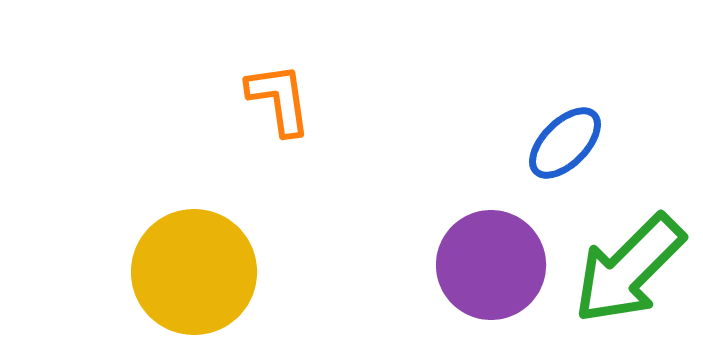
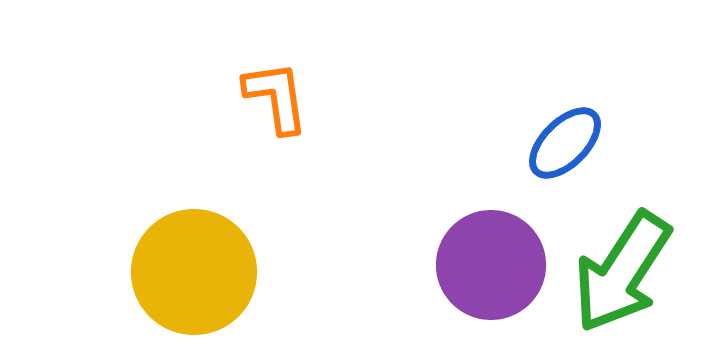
orange L-shape: moved 3 px left, 2 px up
green arrow: moved 7 px left, 3 px down; rotated 12 degrees counterclockwise
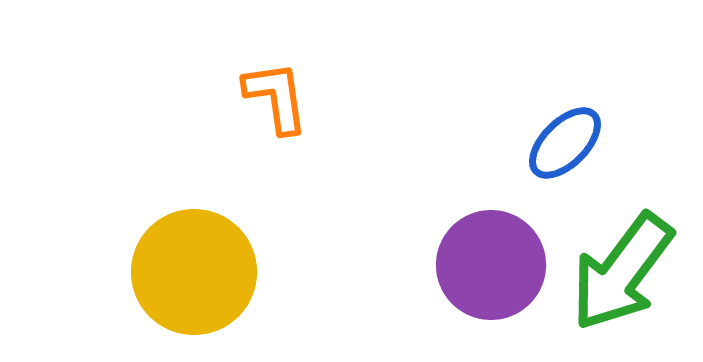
green arrow: rotated 4 degrees clockwise
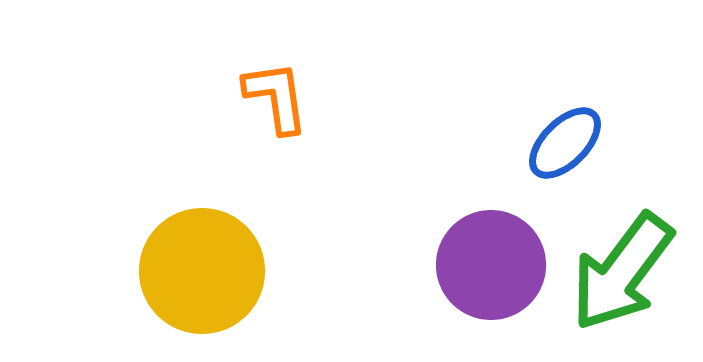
yellow circle: moved 8 px right, 1 px up
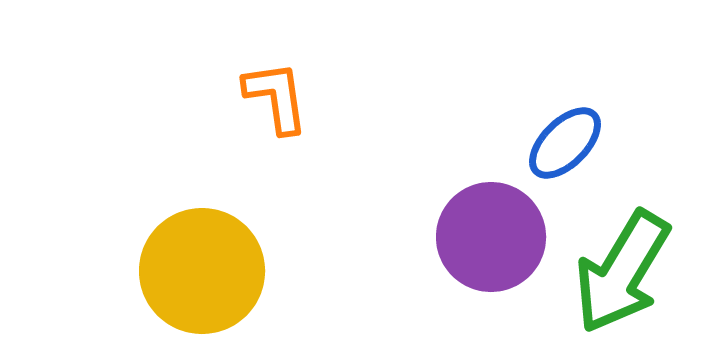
purple circle: moved 28 px up
green arrow: rotated 6 degrees counterclockwise
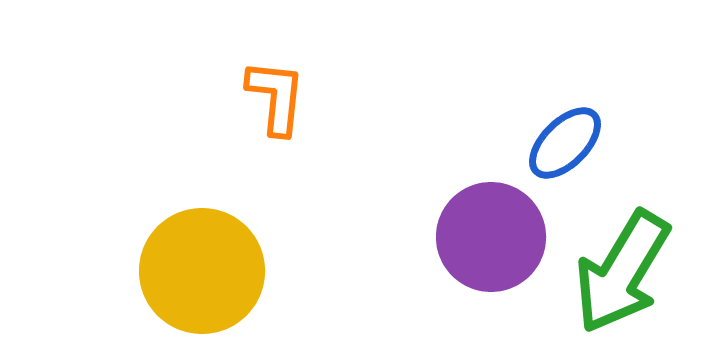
orange L-shape: rotated 14 degrees clockwise
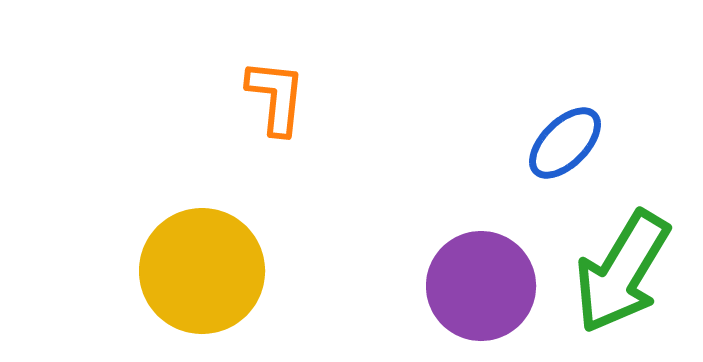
purple circle: moved 10 px left, 49 px down
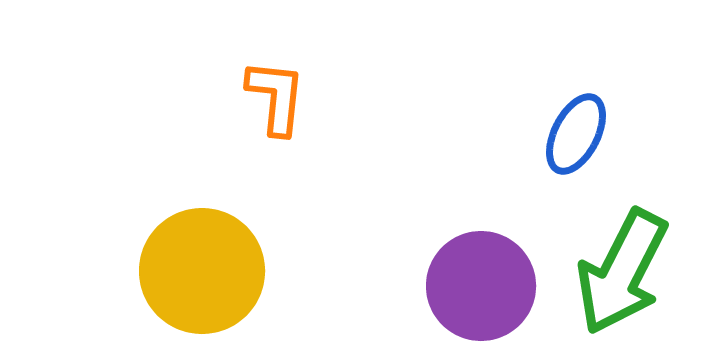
blue ellipse: moved 11 px right, 9 px up; rotated 18 degrees counterclockwise
green arrow: rotated 4 degrees counterclockwise
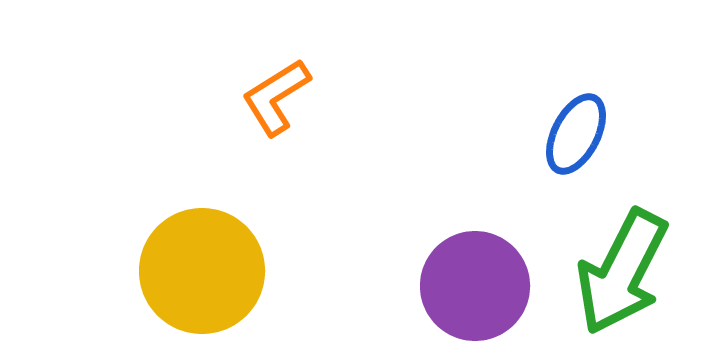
orange L-shape: rotated 128 degrees counterclockwise
purple circle: moved 6 px left
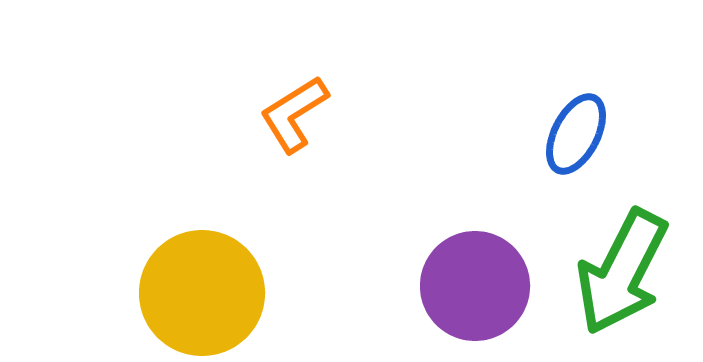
orange L-shape: moved 18 px right, 17 px down
yellow circle: moved 22 px down
